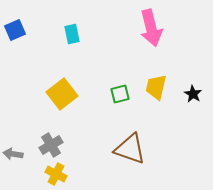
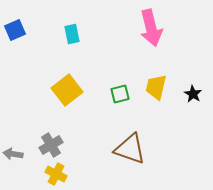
yellow square: moved 5 px right, 4 px up
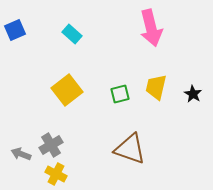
cyan rectangle: rotated 36 degrees counterclockwise
gray arrow: moved 8 px right; rotated 12 degrees clockwise
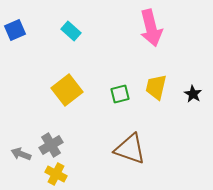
cyan rectangle: moved 1 px left, 3 px up
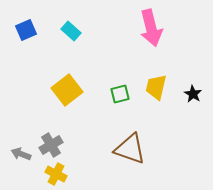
blue square: moved 11 px right
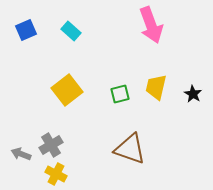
pink arrow: moved 3 px up; rotated 6 degrees counterclockwise
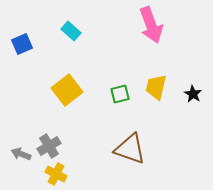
blue square: moved 4 px left, 14 px down
gray cross: moved 2 px left, 1 px down
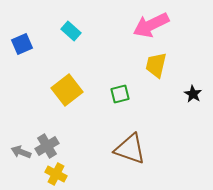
pink arrow: rotated 84 degrees clockwise
yellow trapezoid: moved 22 px up
gray cross: moved 2 px left
gray arrow: moved 2 px up
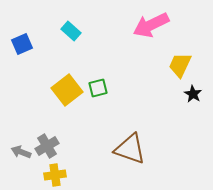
yellow trapezoid: moved 24 px right; rotated 12 degrees clockwise
green square: moved 22 px left, 6 px up
yellow cross: moved 1 px left, 1 px down; rotated 35 degrees counterclockwise
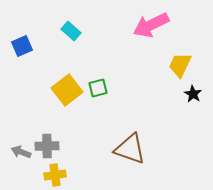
blue square: moved 2 px down
gray cross: rotated 30 degrees clockwise
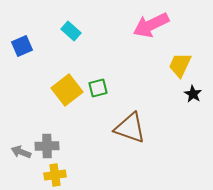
brown triangle: moved 21 px up
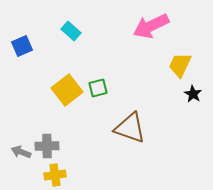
pink arrow: moved 1 px down
